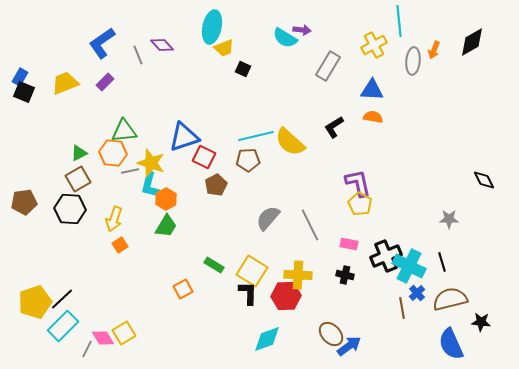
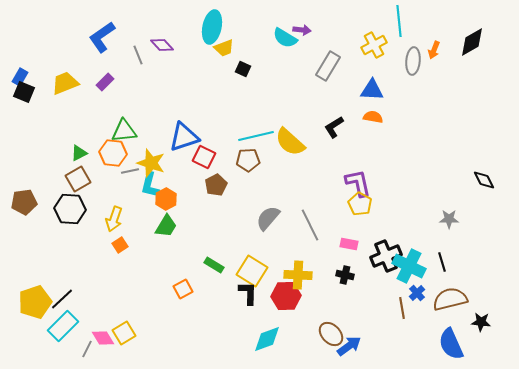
blue L-shape at (102, 43): moved 6 px up
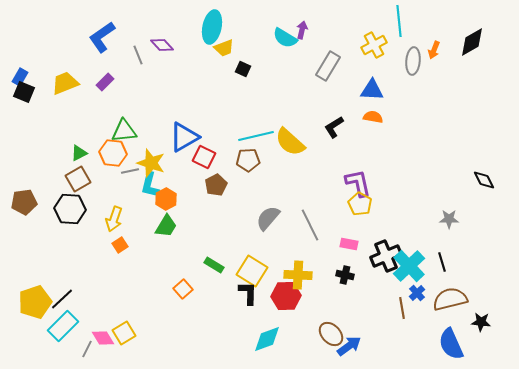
purple arrow at (302, 30): rotated 84 degrees counterclockwise
blue triangle at (184, 137): rotated 12 degrees counterclockwise
cyan cross at (409, 266): rotated 20 degrees clockwise
orange square at (183, 289): rotated 12 degrees counterclockwise
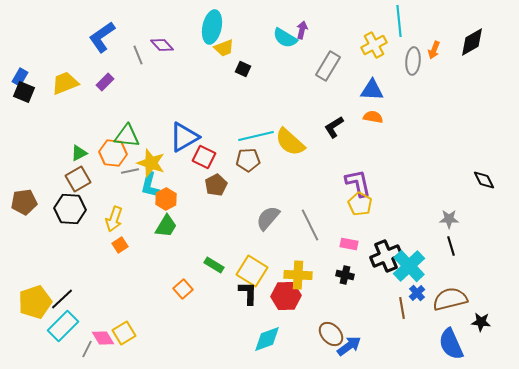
green triangle at (124, 131): moved 3 px right, 5 px down; rotated 12 degrees clockwise
black line at (442, 262): moved 9 px right, 16 px up
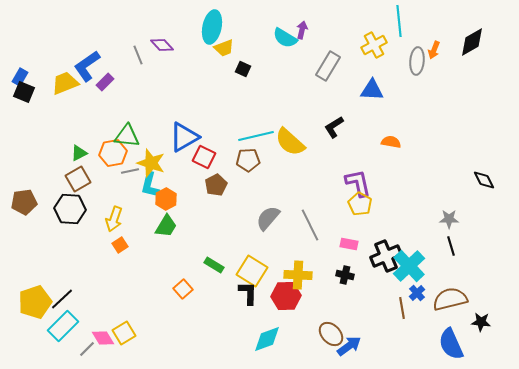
blue L-shape at (102, 37): moved 15 px left, 29 px down
gray ellipse at (413, 61): moved 4 px right
orange semicircle at (373, 117): moved 18 px right, 25 px down
orange hexagon at (113, 153): rotated 16 degrees counterclockwise
gray line at (87, 349): rotated 18 degrees clockwise
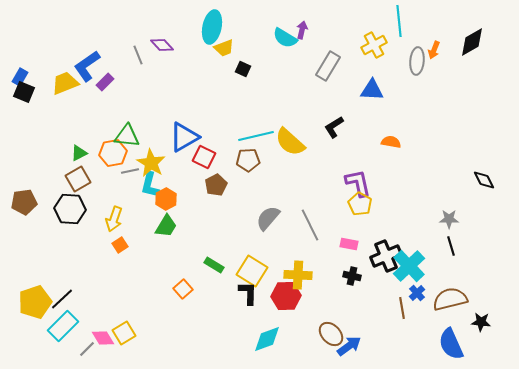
yellow star at (151, 163): rotated 12 degrees clockwise
black cross at (345, 275): moved 7 px right, 1 px down
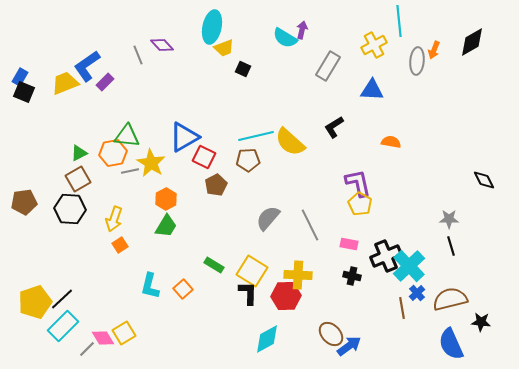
cyan L-shape at (150, 185): moved 101 px down
cyan diamond at (267, 339): rotated 8 degrees counterclockwise
